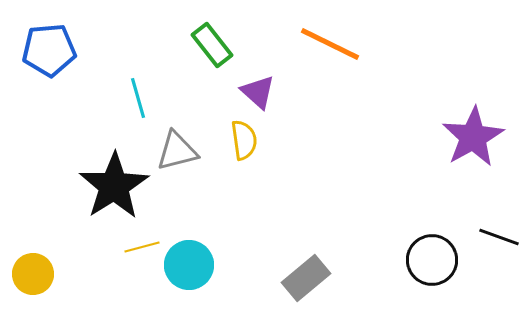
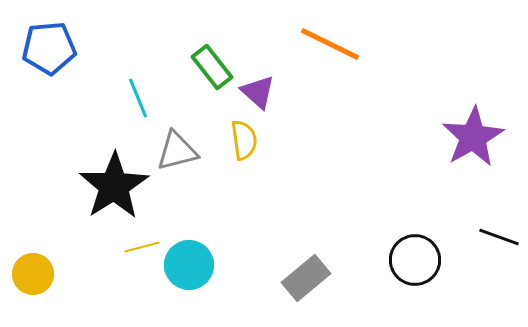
green rectangle: moved 22 px down
blue pentagon: moved 2 px up
cyan line: rotated 6 degrees counterclockwise
black circle: moved 17 px left
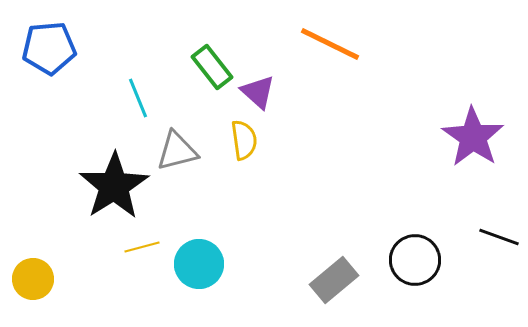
purple star: rotated 8 degrees counterclockwise
cyan circle: moved 10 px right, 1 px up
yellow circle: moved 5 px down
gray rectangle: moved 28 px right, 2 px down
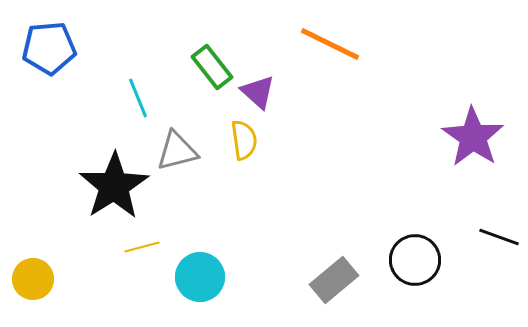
cyan circle: moved 1 px right, 13 px down
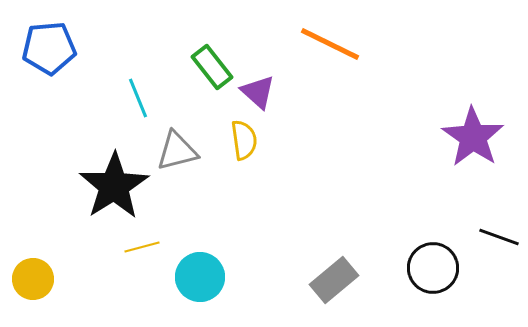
black circle: moved 18 px right, 8 px down
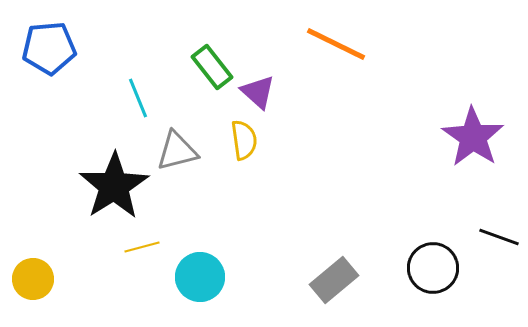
orange line: moved 6 px right
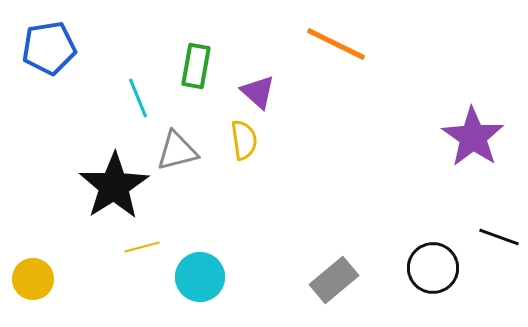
blue pentagon: rotated 4 degrees counterclockwise
green rectangle: moved 16 px left, 1 px up; rotated 48 degrees clockwise
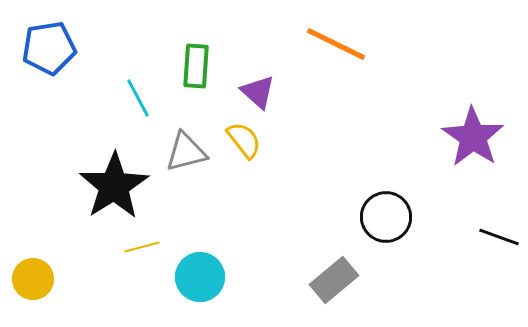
green rectangle: rotated 6 degrees counterclockwise
cyan line: rotated 6 degrees counterclockwise
yellow semicircle: rotated 30 degrees counterclockwise
gray triangle: moved 9 px right, 1 px down
black circle: moved 47 px left, 51 px up
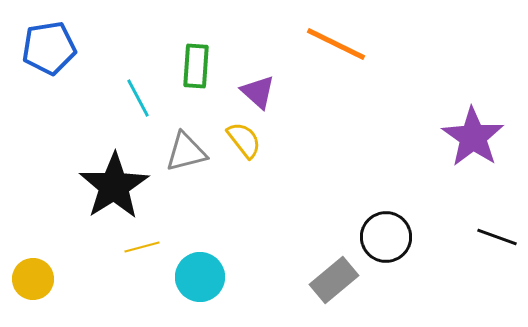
black circle: moved 20 px down
black line: moved 2 px left
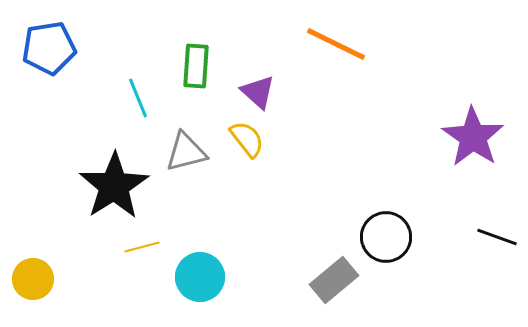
cyan line: rotated 6 degrees clockwise
yellow semicircle: moved 3 px right, 1 px up
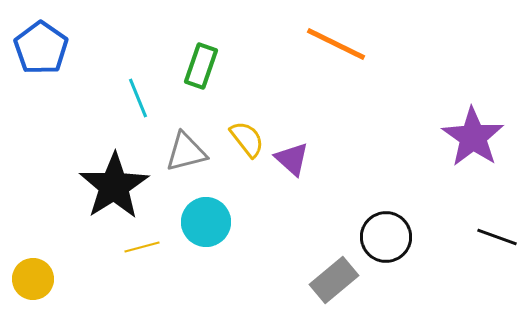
blue pentagon: moved 8 px left; rotated 28 degrees counterclockwise
green rectangle: moved 5 px right; rotated 15 degrees clockwise
purple triangle: moved 34 px right, 67 px down
cyan circle: moved 6 px right, 55 px up
